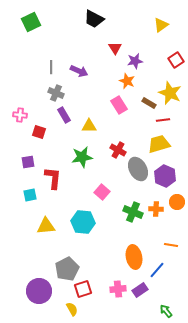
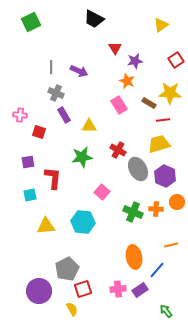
yellow star at (170, 93): rotated 20 degrees counterclockwise
orange line at (171, 245): rotated 24 degrees counterclockwise
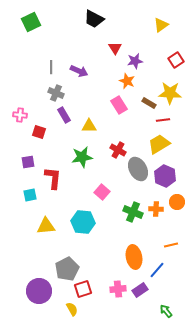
yellow trapezoid at (159, 144): rotated 15 degrees counterclockwise
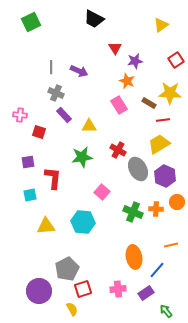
purple rectangle at (64, 115): rotated 14 degrees counterclockwise
purple rectangle at (140, 290): moved 6 px right, 3 px down
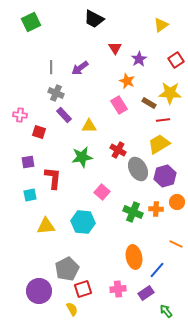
purple star at (135, 61): moved 4 px right, 2 px up; rotated 21 degrees counterclockwise
purple arrow at (79, 71): moved 1 px right, 3 px up; rotated 120 degrees clockwise
purple hexagon at (165, 176): rotated 20 degrees clockwise
orange line at (171, 245): moved 5 px right, 1 px up; rotated 40 degrees clockwise
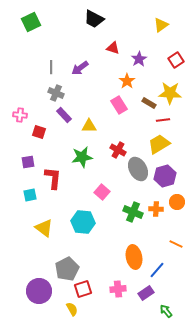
red triangle at (115, 48): moved 2 px left; rotated 40 degrees counterclockwise
orange star at (127, 81): rotated 14 degrees clockwise
yellow triangle at (46, 226): moved 2 px left, 2 px down; rotated 42 degrees clockwise
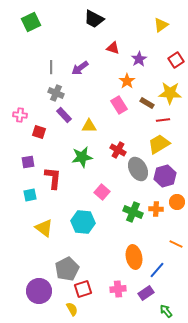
brown rectangle at (149, 103): moved 2 px left
